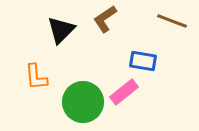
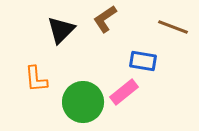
brown line: moved 1 px right, 6 px down
orange L-shape: moved 2 px down
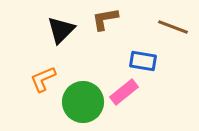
brown L-shape: rotated 24 degrees clockwise
orange L-shape: moved 7 px right; rotated 72 degrees clockwise
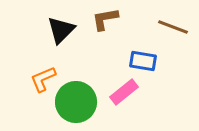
green circle: moved 7 px left
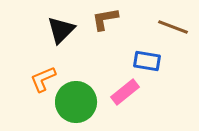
blue rectangle: moved 4 px right
pink rectangle: moved 1 px right
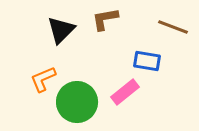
green circle: moved 1 px right
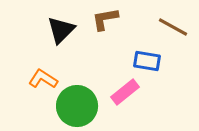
brown line: rotated 8 degrees clockwise
orange L-shape: rotated 56 degrees clockwise
green circle: moved 4 px down
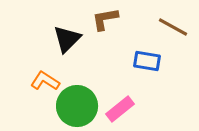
black triangle: moved 6 px right, 9 px down
orange L-shape: moved 2 px right, 2 px down
pink rectangle: moved 5 px left, 17 px down
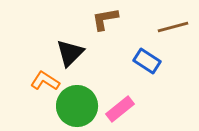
brown line: rotated 44 degrees counterclockwise
black triangle: moved 3 px right, 14 px down
blue rectangle: rotated 24 degrees clockwise
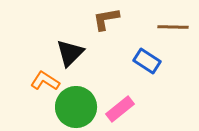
brown L-shape: moved 1 px right
brown line: rotated 16 degrees clockwise
green circle: moved 1 px left, 1 px down
